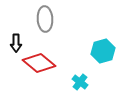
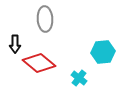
black arrow: moved 1 px left, 1 px down
cyan hexagon: moved 1 px down; rotated 10 degrees clockwise
cyan cross: moved 1 px left, 4 px up
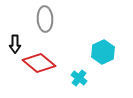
cyan hexagon: rotated 20 degrees counterclockwise
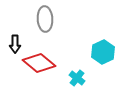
cyan cross: moved 2 px left
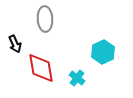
black arrow: rotated 24 degrees counterclockwise
red diamond: moved 2 px right, 5 px down; rotated 40 degrees clockwise
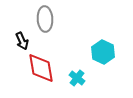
black arrow: moved 7 px right, 3 px up
cyan hexagon: rotated 10 degrees counterclockwise
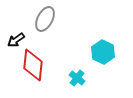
gray ellipse: rotated 30 degrees clockwise
black arrow: moved 6 px left, 1 px up; rotated 78 degrees clockwise
red diamond: moved 8 px left, 3 px up; rotated 16 degrees clockwise
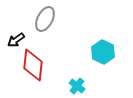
cyan cross: moved 8 px down
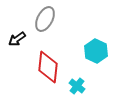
black arrow: moved 1 px right, 1 px up
cyan hexagon: moved 7 px left, 1 px up
red diamond: moved 15 px right, 2 px down
